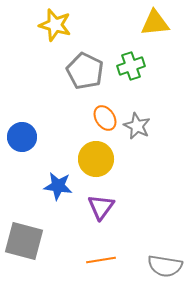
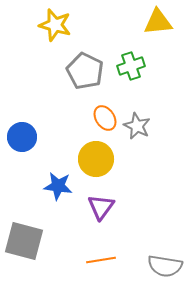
yellow triangle: moved 3 px right, 1 px up
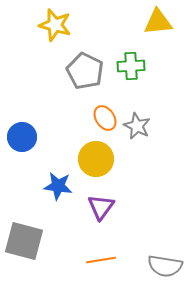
green cross: rotated 16 degrees clockwise
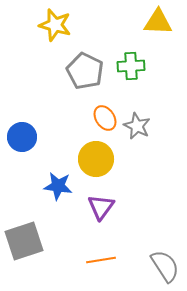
yellow triangle: rotated 8 degrees clockwise
gray square: rotated 33 degrees counterclockwise
gray semicircle: rotated 132 degrees counterclockwise
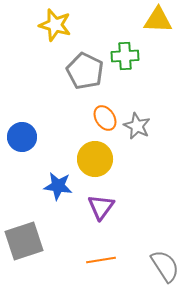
yellow triangle: moved 2 px up
green cross: moved 6 px left, 10 px up
yellow circle: moved 1 px left
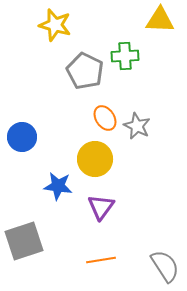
yellow triangle: moved 2 px right
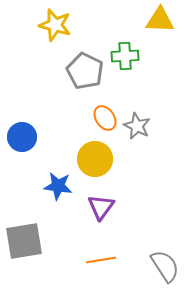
gray square: rotated 9 degrees clockwise
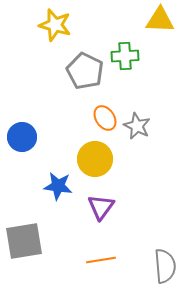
gray semicircle: rotated 28 degrees clockwise
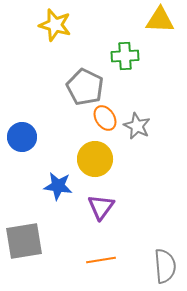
gray pentagon: moved 16 px down
